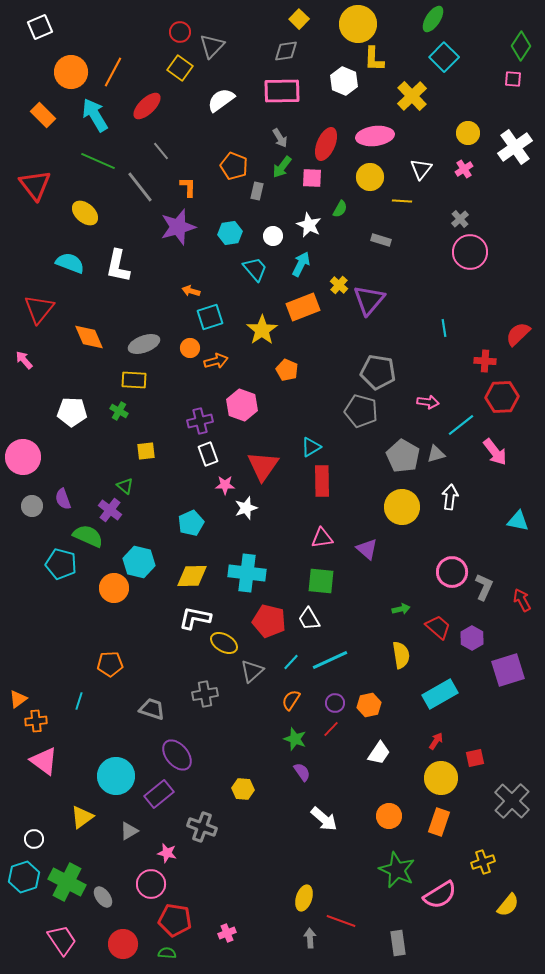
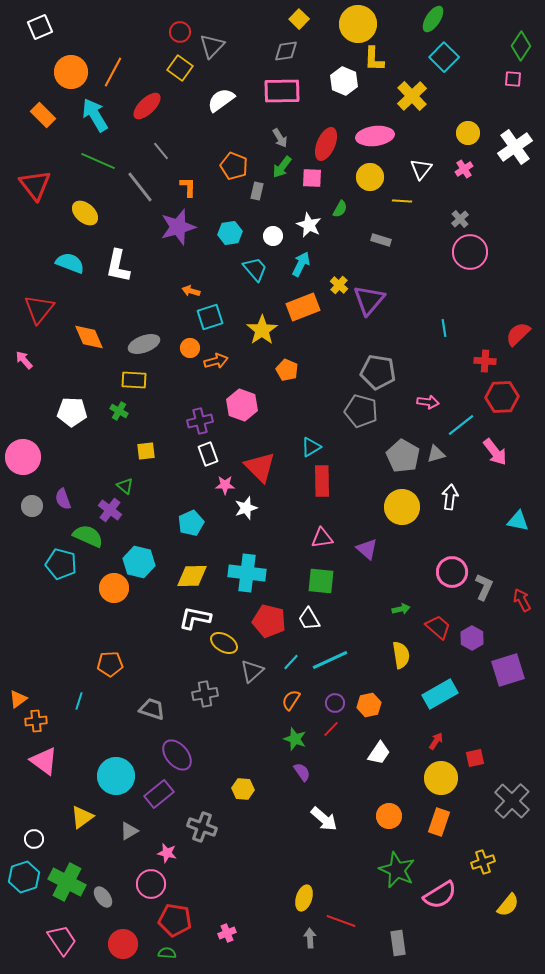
red triangle at (263, 466): moved 3 px left, 1 px down; rotated 20 degrees counterclockwise
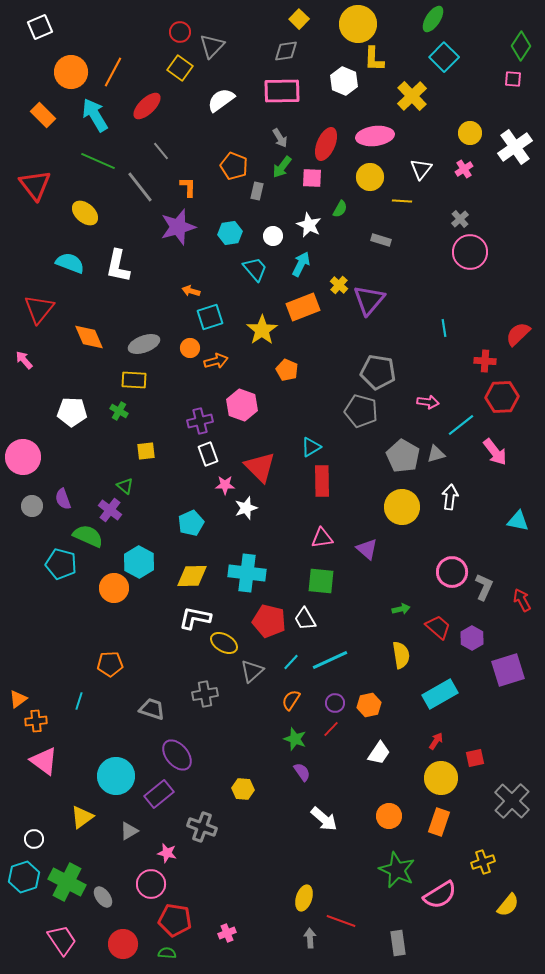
yellow circle at (468, 133): moved 2 px right
cyan hexagon at (139, 562): rotated 16 degrees clockwise
white trapezoid at (309, 619): moved 4 px left
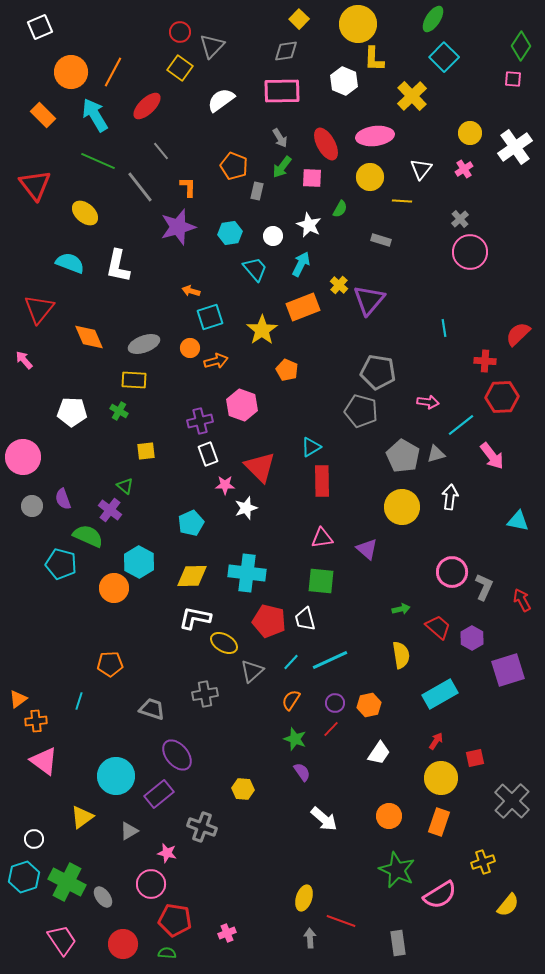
red ellipse at (326, 144): rotated 52 degrees counterclockwise
pink arrow at (495, 452): moved 3 px left, 4 px down
white trapezoid at (305, 619): rotated 15 degrees clockwise
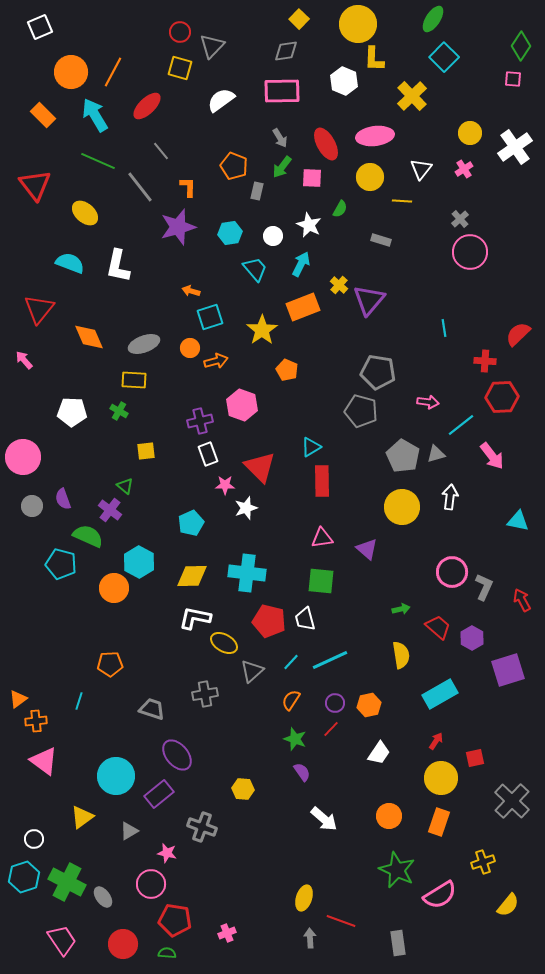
yellow square at (180, 68): rotated 20 degrees counterclockwise
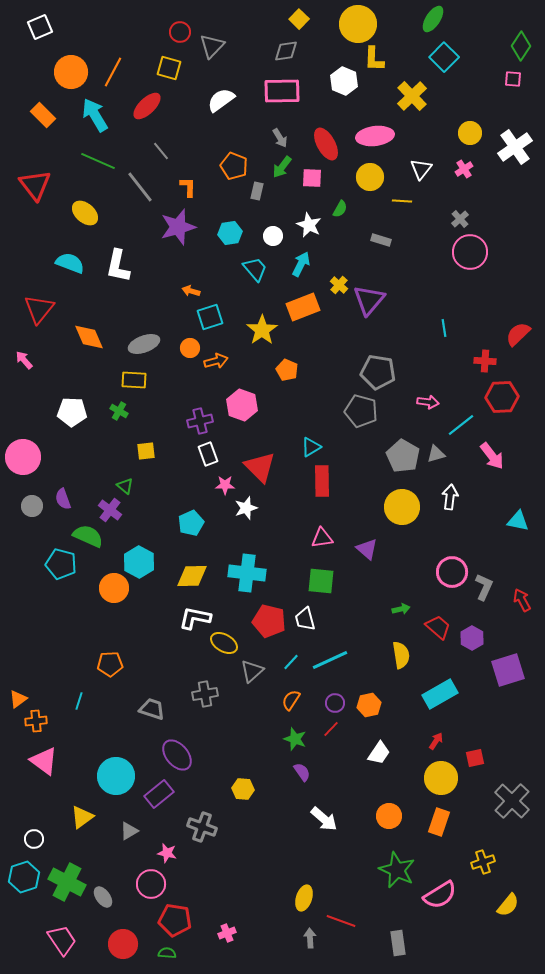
yellow square at (180, 68): moved 11 px left
